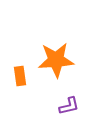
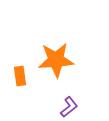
purple L-shape: moved 1 px down; rotated 25 degrees counterclockwise
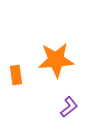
orange rectangle: moved 4 px left, 1 px up
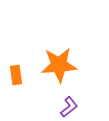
orange star: moved 3 px right, 5 px down
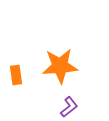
orange star: moved 1 px right, 1 px down
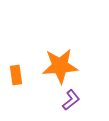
purple L-shape: moved 2 px right, 7 px up
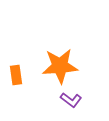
purple L-shape: rotated 75 degrees clockwise
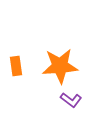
orange rectangle: moved 9 px up
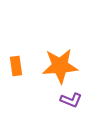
purple L-shape: rotated 15 degrees counterclockwise
